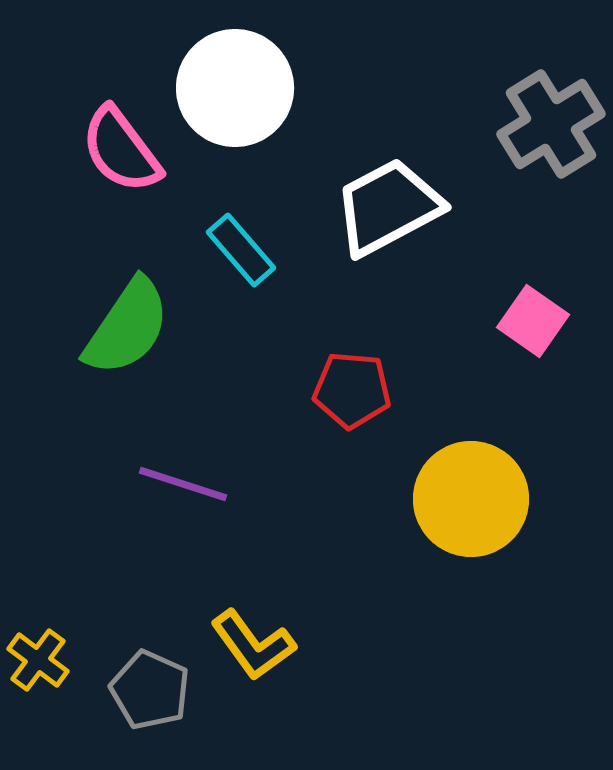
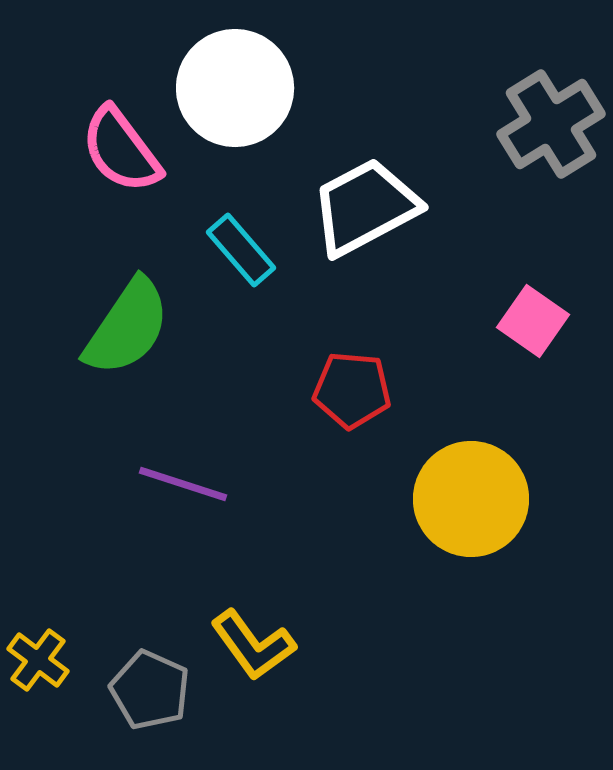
white trapezoid: moved 23 px left
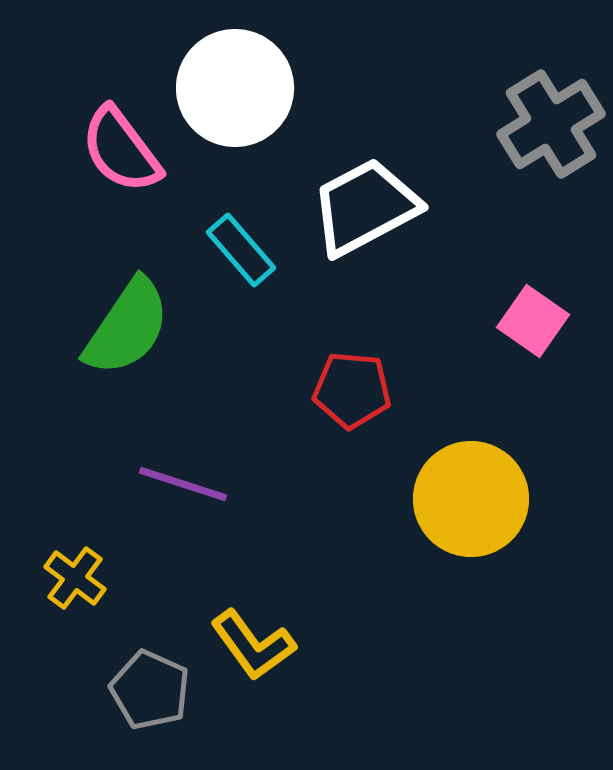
yellow cross: moved 37 px right, 82 px up
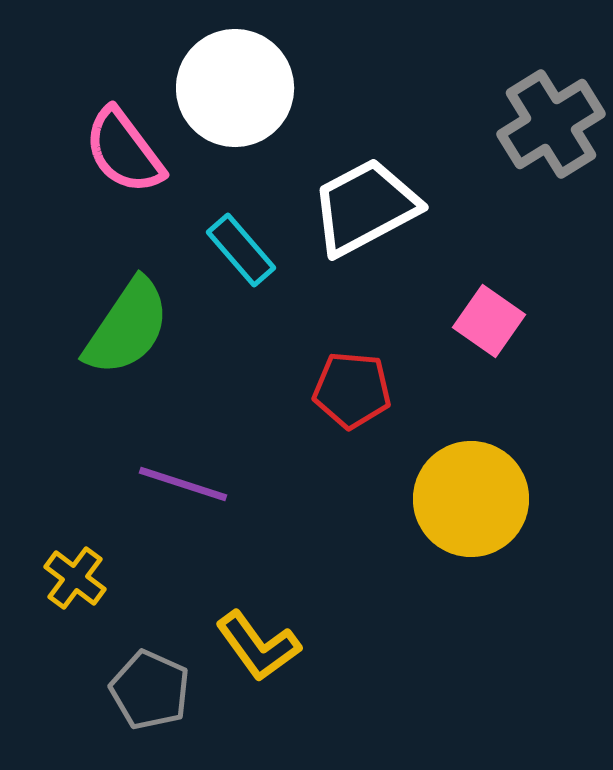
pink semicircle: moved 3 px right, 1 px down
pink square: moved 44 px left
yellow L-shape: moved 5 px right, 1 px down
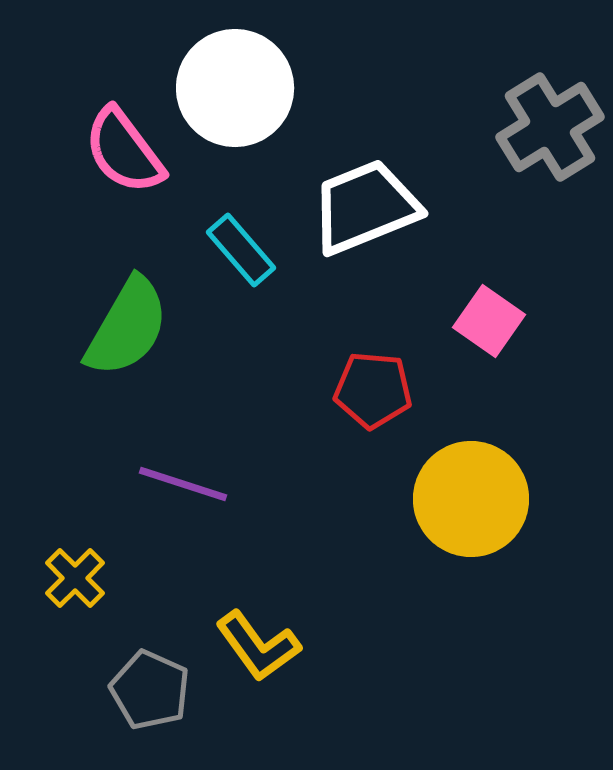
gray cross: moved 1 px left, 3 px down
white trapezoid: rotated 6 degrees clockwise
green semicircle: rotated 4 degrees counterclockwise
red pentagon: moved 21 px right
yellow cross: rotated 8 degrees clockwise
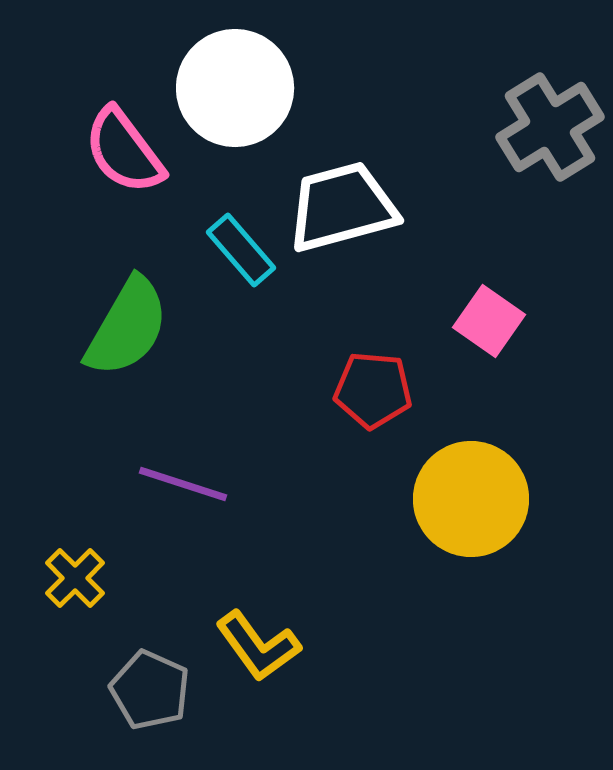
white trapezoid: moved 23 px left; rotated 7 degrees clockwise
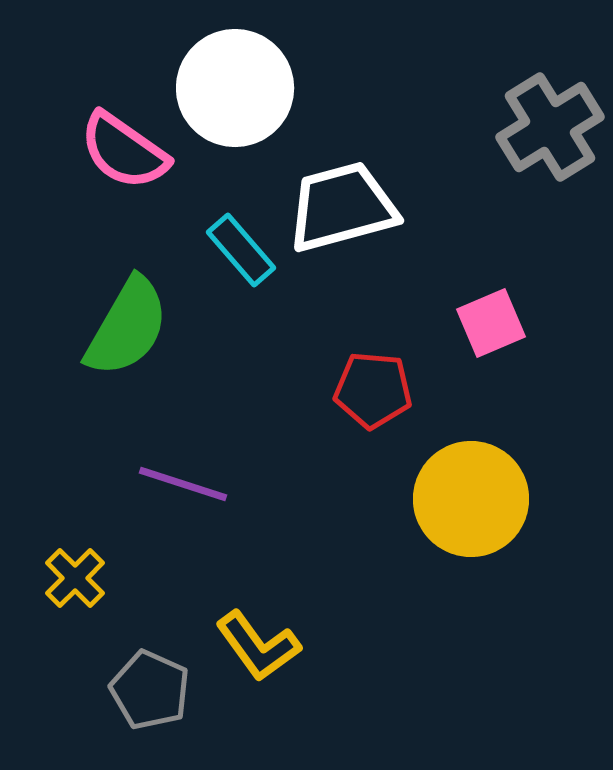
pink semicircle: rotated 18 degrees counterclockwise
pink square: moved 2 px right, 2 px down; rotated 32 degrees clockwise
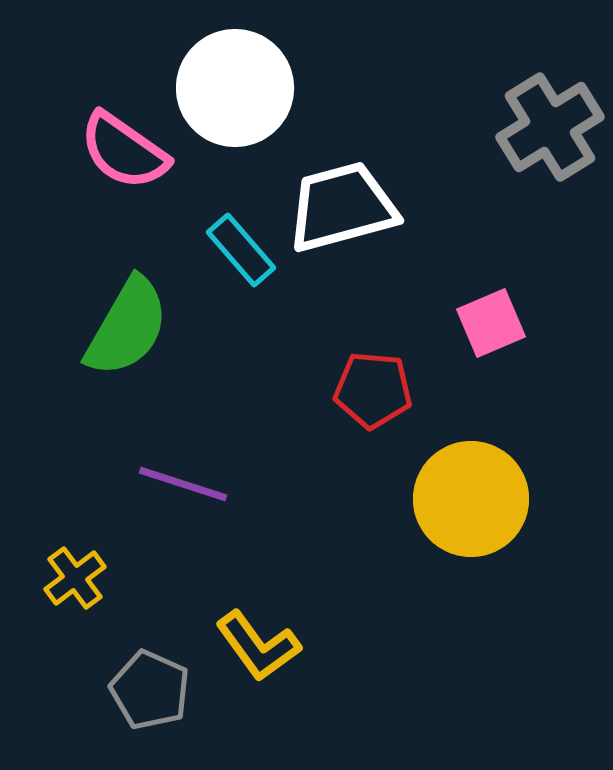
yellow cross: rotated 8 degrees clockwise
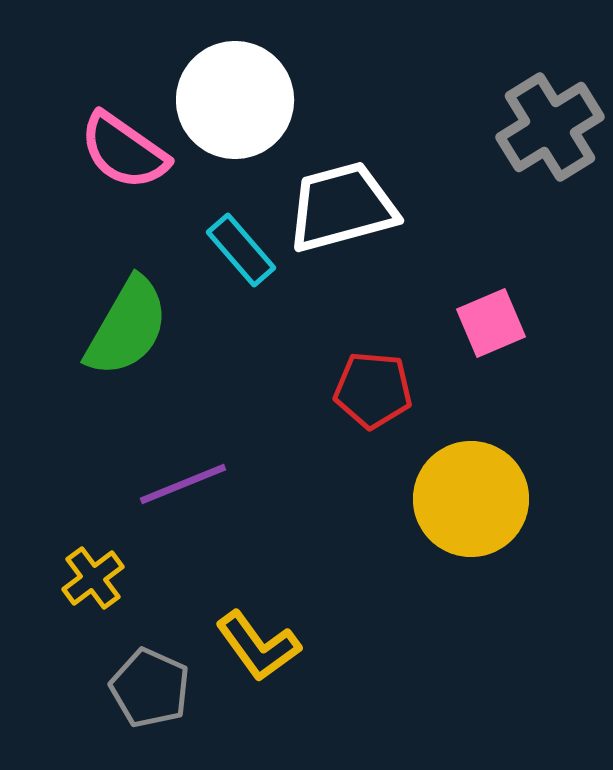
white circle: moved 12 px down
purple line: rotated 40 degrees counterclockwise
yellow cross: moved 18 px right
gray pentagon: moved 2 px up
